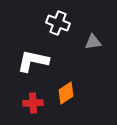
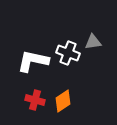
white cross: moved 10 px right, 30 px down
orange diamond: moved 3 px left, 8 px down
red cross: moved 2 px right, 3 px up; rotated 18 degrees clockwise
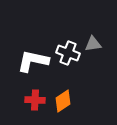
gray triangle: moved 2 px down
red cross: rotated 12 degrees counterclockwise
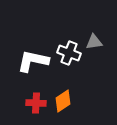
gray triangle: moved 1 px right, 2 px up
white cross: moved 1 px right
red cross: moved 1 px right, 3 px down
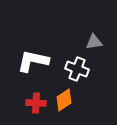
white cross: moved 8 px right, 16 px down
orange diamond: moved 1 px right, 1 px up
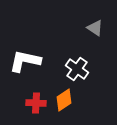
gray triangle: moved 1 px right, 14 px up; rotated 42 degrees clockwise
white L-shape: moved 8 px left
white cross: rotated 15 degrees clockwise
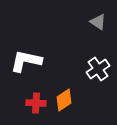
gray triangle: moved 3 px right, 6 px up
white L-shape: moved 1 px right
white cross: moved 21 px right; rotated 20 degrees clockwise
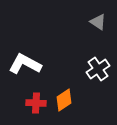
white L-shape: moved 1 px left, 3 px down; rotated 16 degrees clockwise
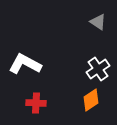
orange diamond: moved 27 px right
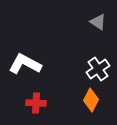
orange diamond: rotated 30 degrees counterclockwise
